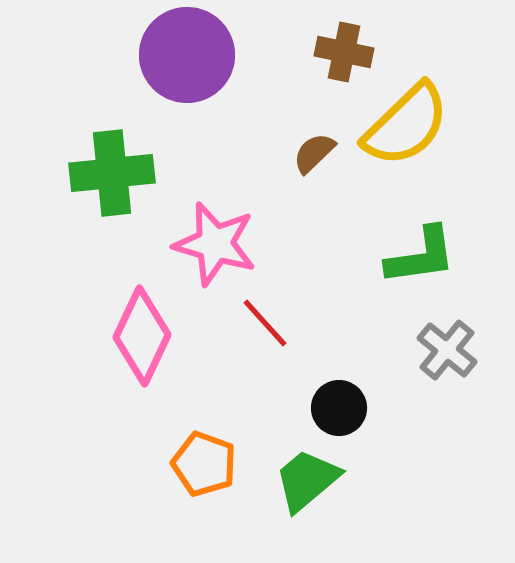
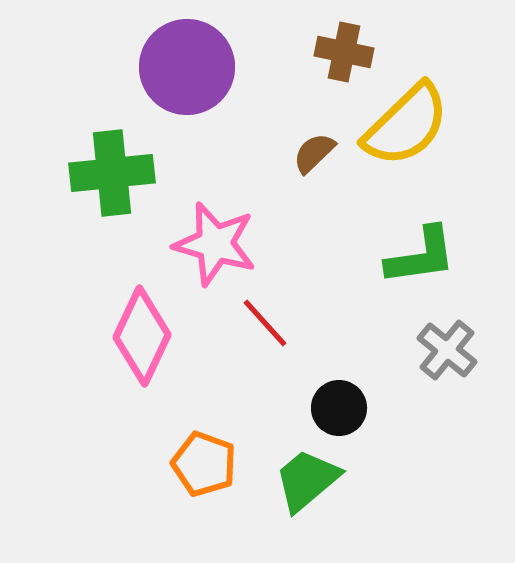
purple circle: moved 12 px down
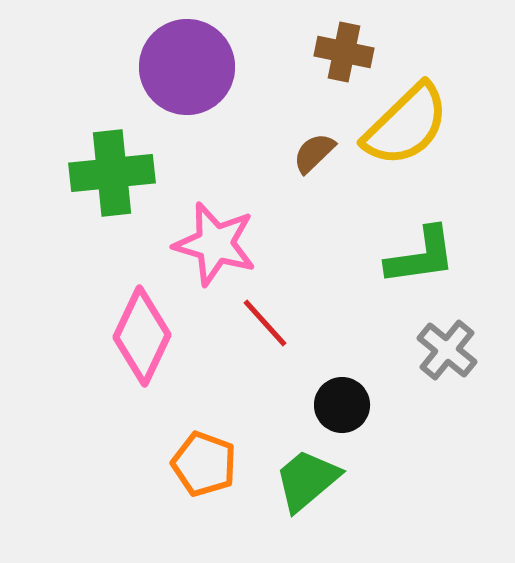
black circle: moved 3 px right, 3 px up
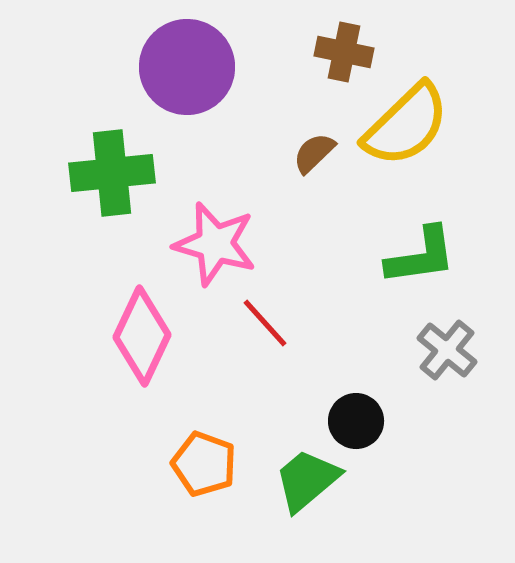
black circle: moved 14 px right, 16 px down
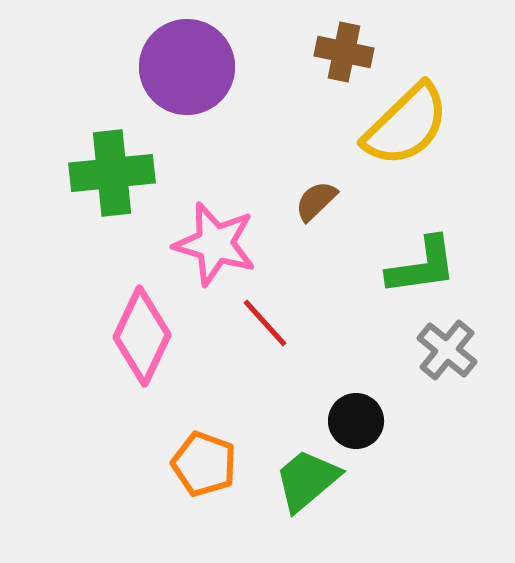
brown semicircle: moved 2 px right, 48 px down
green L-shape: moved 1 px right, 10 px down
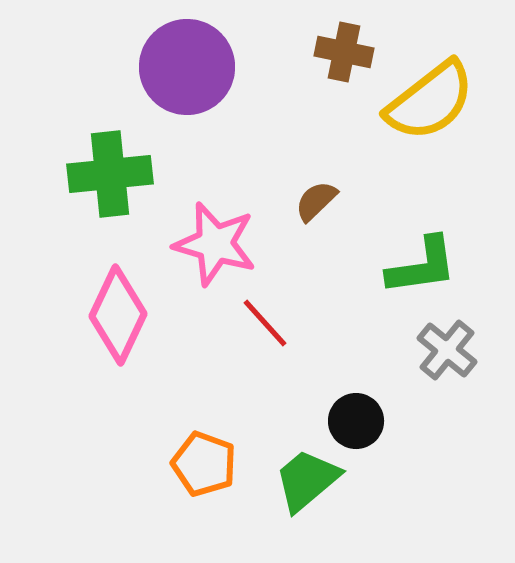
yellow semicircle: moved 24 px right, 24 px up; rotated 6 degrees clockwise
green cross: moved 2 px left, 1 px down
pink diamond: moved 24 px left, 21 px up
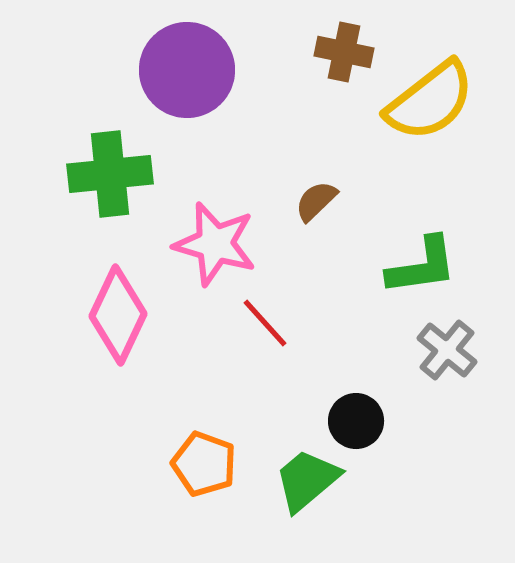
purple circle: moved 3 px down
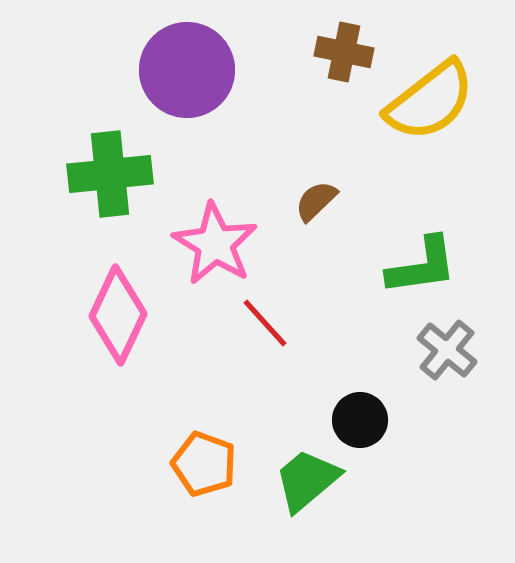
pink star: rotated 16 degrees clockwise
black circle: moved 4 px right, 1 px up
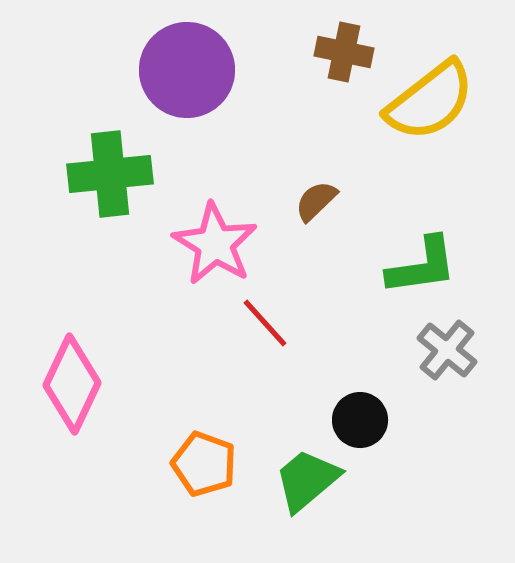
pink diamond: moved 46 px left, 69 px down
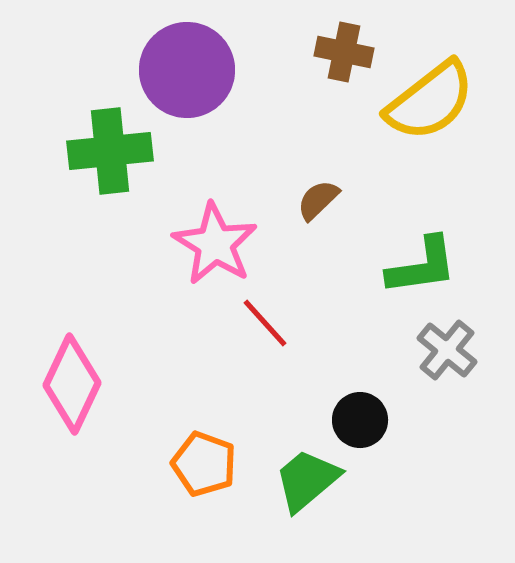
green cross: moved 23 px up
brown semicircle: moved 2 px right, 1 px up
